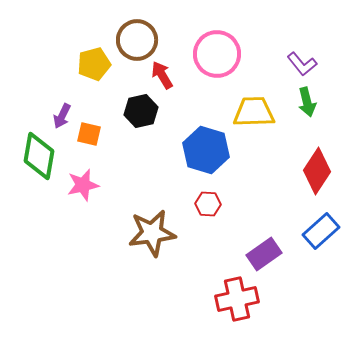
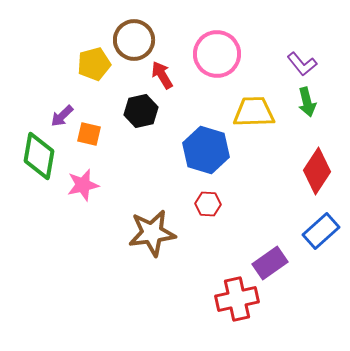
brown circle: moved 3 px left
purple arrow: rotated 20 degrees clockwise
purple rectangle: moved 6 px right, 9 px down
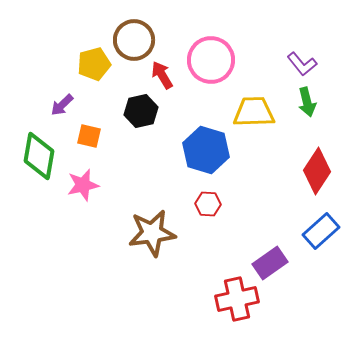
pink circle: moved 6 px left, 6 px down
purple arrow: moved 11 px up
orange square: moved 2 px down
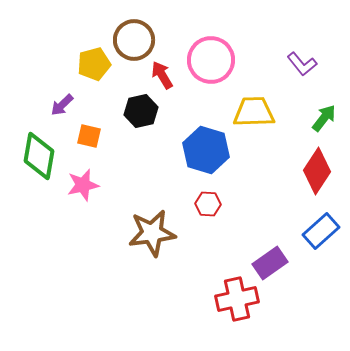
green arrow: moved 17 px right, 16 px down; rotated 128 degrees counterclockwise
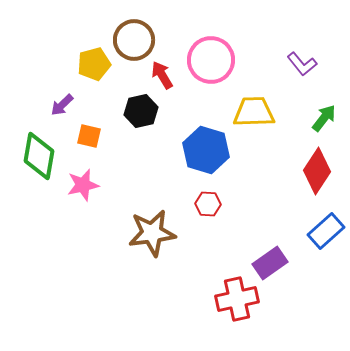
blue rectangle: moved 5 px right
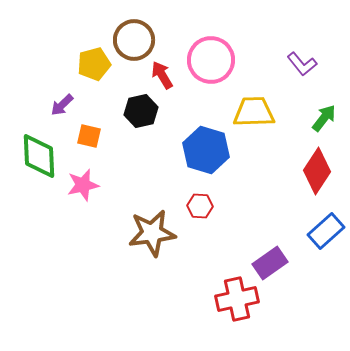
green diamond: rotated 12 degrees counterclockwise
red hexagon: moved 8 px left, 2 px down
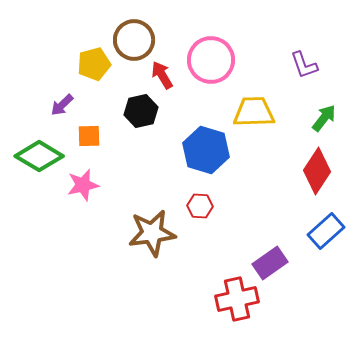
purple L-shape: moved 2 px right, 1 px down; rotated 20 degrees clockwise
orange square: rotated 15 degrees counterclockwise
green diamond: rotated 57 degrees counterclockwise
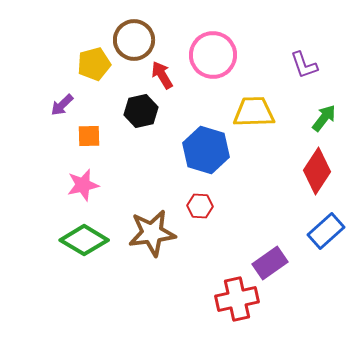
pink circle: moved 2 px right, 5 px up
green diamond: moved 45 px right, 84 px down
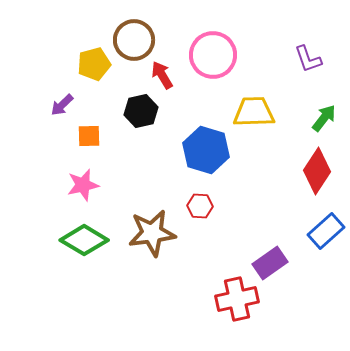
purple L-shape: moved 4 px right, 6 px up
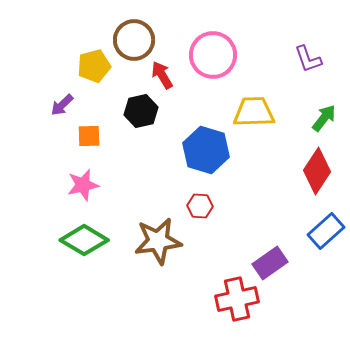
yellow pentagon: moved 2 px down
brown star: moved 6 px right, 8 px down
